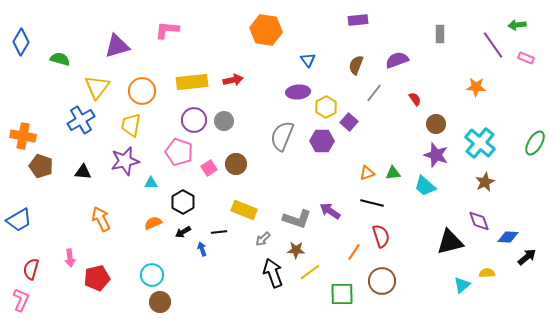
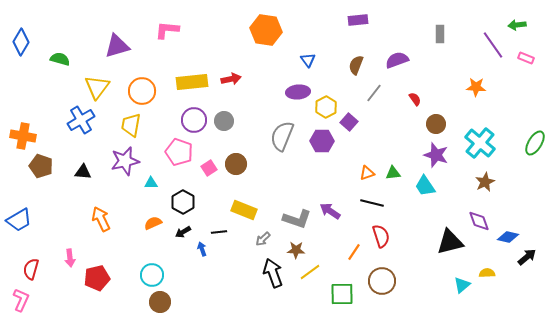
red arrow at (233, 80): moved 2 px left, 1 px up
cyan trapezoid at (425, 186): rotated 15 degrees clockwise
blue diamond at (508, 237): rotated 10 degrees clockwise
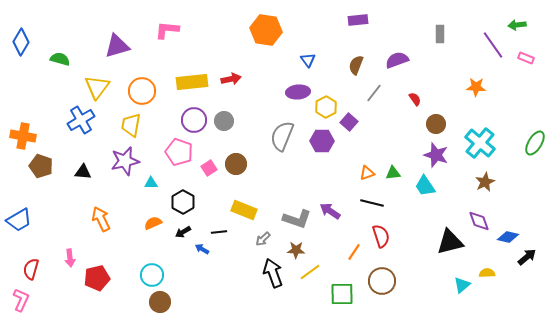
blue arrow at (202, 249): rotated 40 degrees counterclockwise
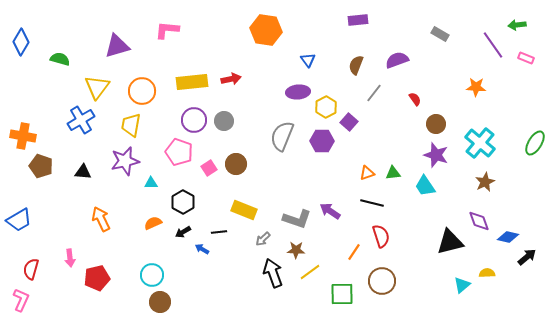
gray rectangle at (440, 34): rotated 60 degrees counterclockwise
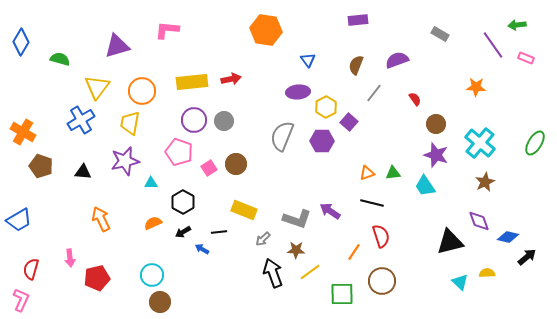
yellow trapezoid at (131, 125): moved 1 px left, 2 px up
orange cross at (23, 136): moved 4 px up; rotated 20 degrees clockwise
cyan triangle at (462, 285): moved 2 px left, 3 px up; rotated 36 degrees counterclockwise
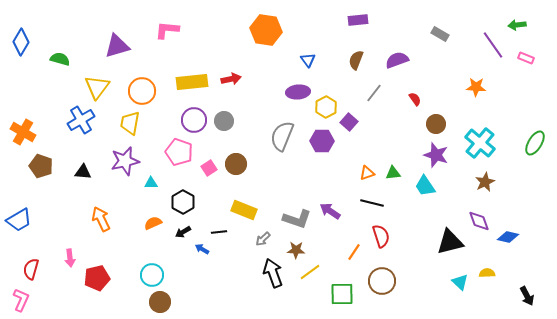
brown semicircle at (356, 65): moved 5 px up
black arrow at (527, 257): moved 39 px down; rotated 102 degrees clockwise
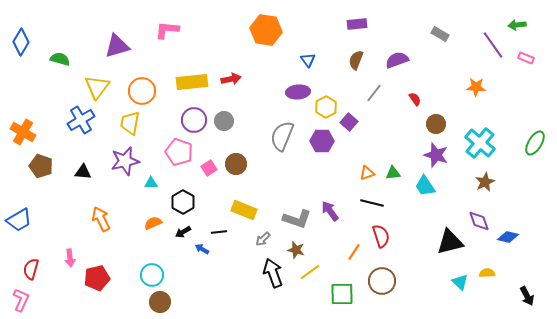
purple rectangle at (358, 20): moved 1 px left, 4 px down
purple arrow at (330, 211): rotated 20 degrees clockwise
brown star at (296, 250): rotated 12 degrees clockwise
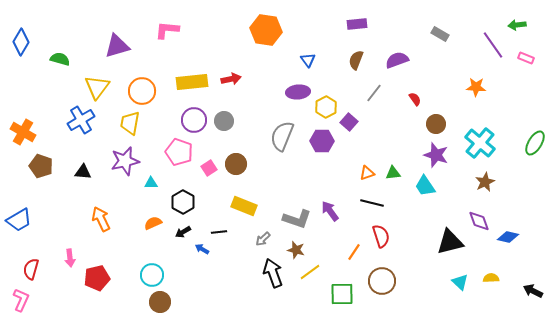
yellow rectangle at (244, 210): moved 4 px up
yellow semicircle at (487, 273): moved 4 px right, 5 px down
black arrow at (527, 296): moved 6 px right, 5 px up; rotated 144 degrees clockwise
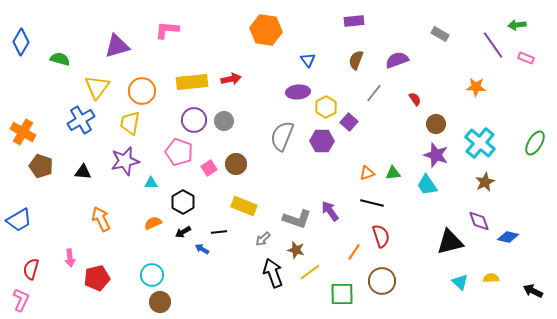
purple rectangle at (357, 24): moved 3 px left, 3 px up
cyan trapezoid at (425, 186): moved 2 px right, 1 px up
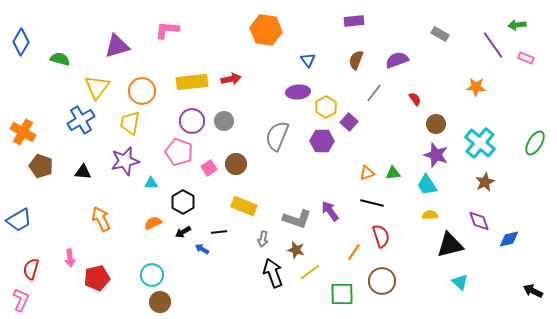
purple circle at (194, 120): moved 2 px left, 1 px down
gray semicircle at (282, 136): moved 5 px left
blue diamond at (508, 237): moved 1 px right, 2 px down; rotated 25 degrees counterclockwise
gray arrow at (263, 239): rotated 35 degrees counterclockwise
black triangle at (450, 242): moved 3 px down
yellow semicircle at (491, 278): moved 61 px left, 63 px up
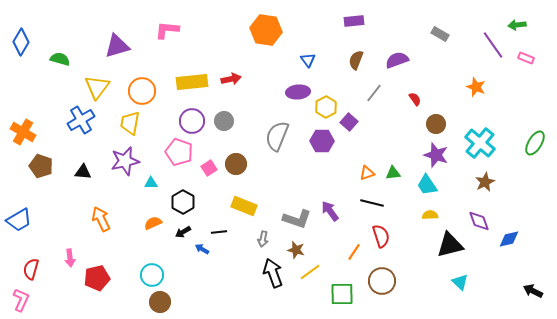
orange star at (476, 87): rotated 18 degrees clockwise
